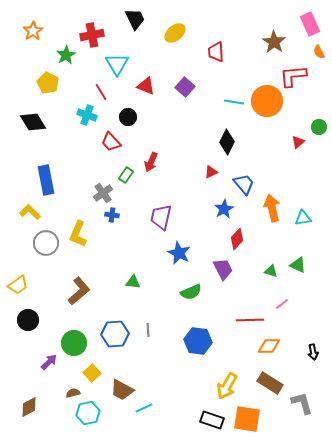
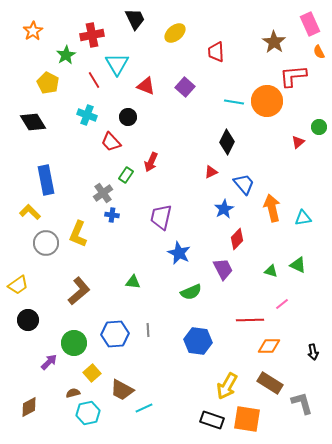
red line at (101, 92): moved 7 px left, 12 px up
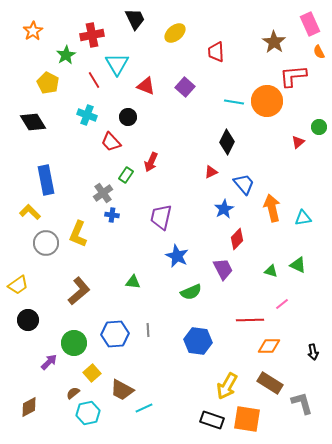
blue star at (179, 253): moved 2 px left, 3 px down
brown semicircle at (73, 393): rotated 24 degrees counterclockwise
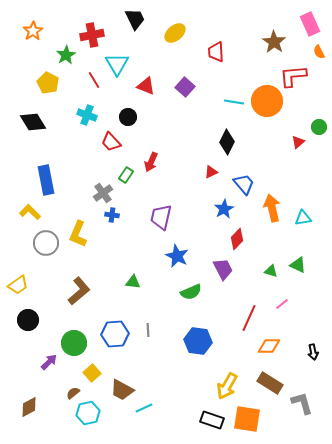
red line at (250, 320): moved 1 px left, 2 px up; rotated 64 degrees counterclockwise
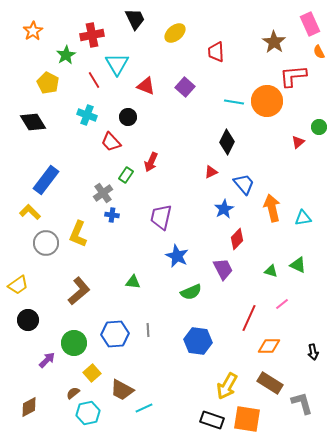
blue rectangle at (46, 180): rotated 48 degrees clockwise
purple arrow at (49, 362): moved 2 px left, 2 px up
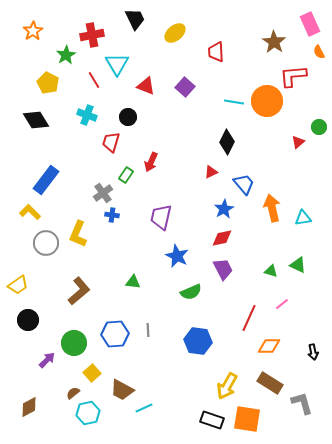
black diamond at (33, 122): moved 3 px right, 2 px up
red trapezoid at (111, 142): rotated 60 degrees clockwise
red diamond at (237, 239): moved 15 px left, 1 px up; rotated 35 degrees clockwise
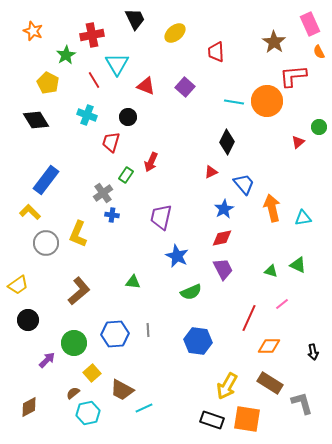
orange star at (33, 31): rotated 18 degrees counterclockwise
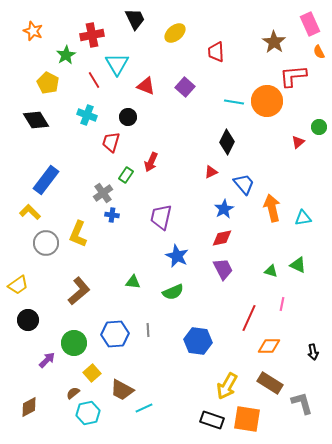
green semicircle at (191, 292): moved 18 px left
pink line at (282, 304): rotated 40 degrees counterclockwise
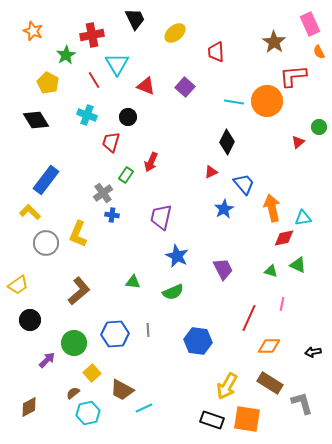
red diamond at (222, 238): moved 62 px right
black circle at (28, 320): moved 2 px right
black arrow at (313, 352): rotated 91 degrees clockwise
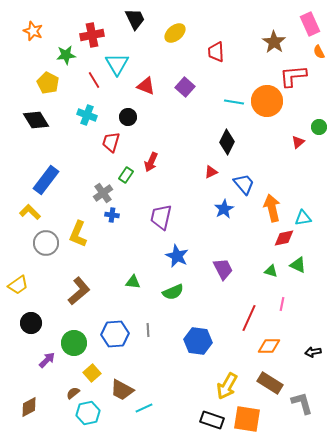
green star at (66, 55): rotated 24 degrees clockwise
black circle at (30, 320): moved 1 px right, 3 px down
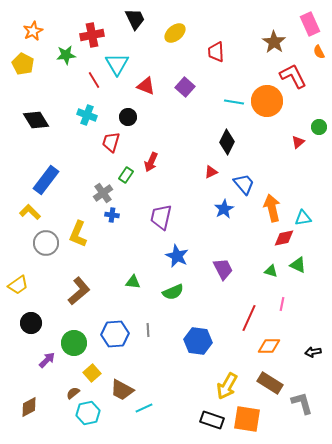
orange star at (33, 31): rotated 24 degrees clockwise
red L-shape at (293, 76): rotated 68 degrees clockwise
yellow pentagon at (48, 83): moved 25 px left, 19 px up
